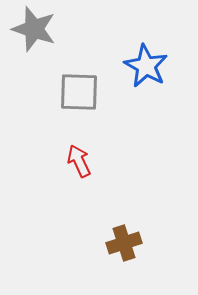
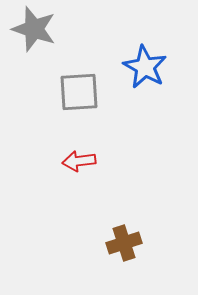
blue star: moved 1 px left, 1 px down
gray square: rotated 6 degrees counterclockwise
red arrow: rotated 72 degrees counterclockwise
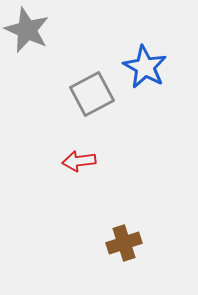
gray star: moved 7 px left, 1 px down; rotated 6 degrees clockwise
gray square: moved 13 px right, 2 px down; rotated 24 degrees counterclockwise
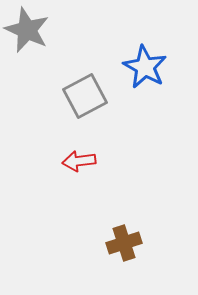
gray square: moved 7 px left, 2 px down
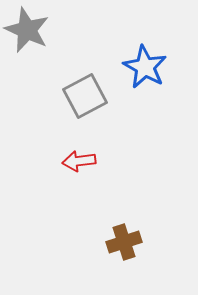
brown cross: moved 1 px up
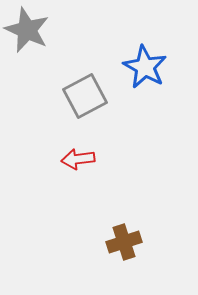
red arrow: moved 1 px left, 2 px up
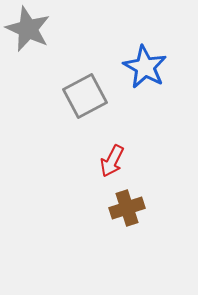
gray star: moved 1 px right, 1 px up
red arrow: moved 34 px right, 2 px down; rotated 56 degrees counterclockwise
brown cross: moved 3 px right, 34 px up
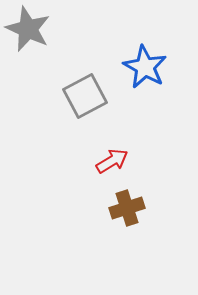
red arrow: rotated 148 degrees counterclockwise
